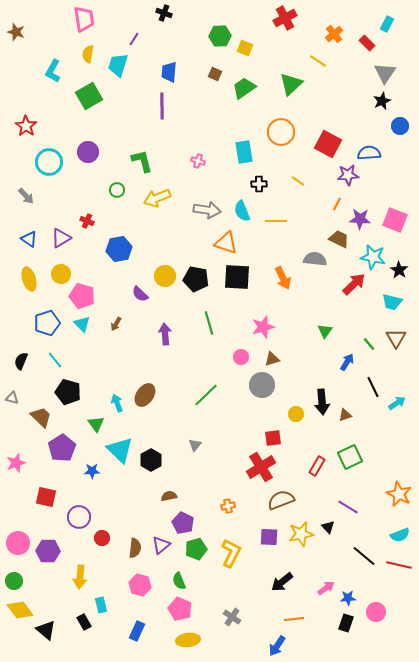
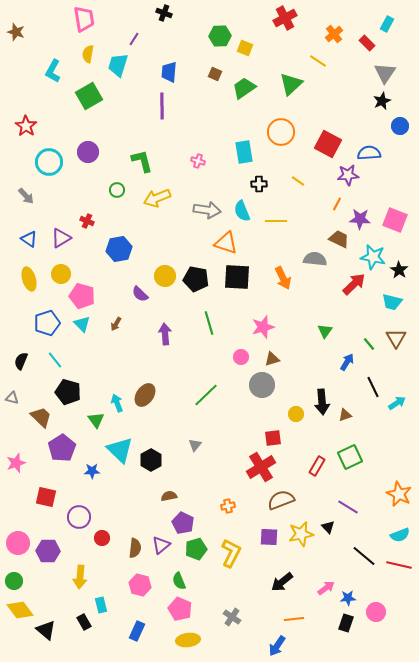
green triangle at (96, 424): moved 4 px up
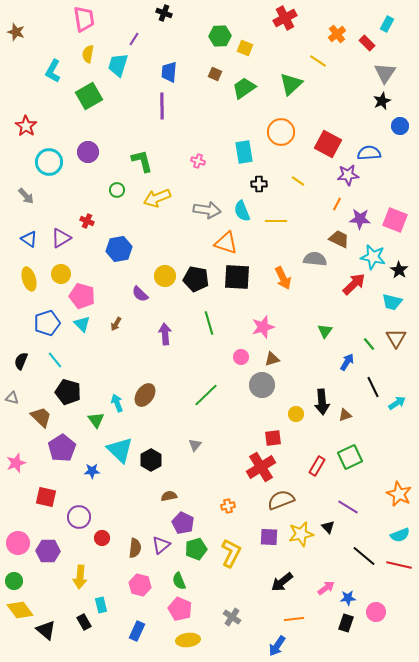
orange cross at (334, 34): moved 3 px right
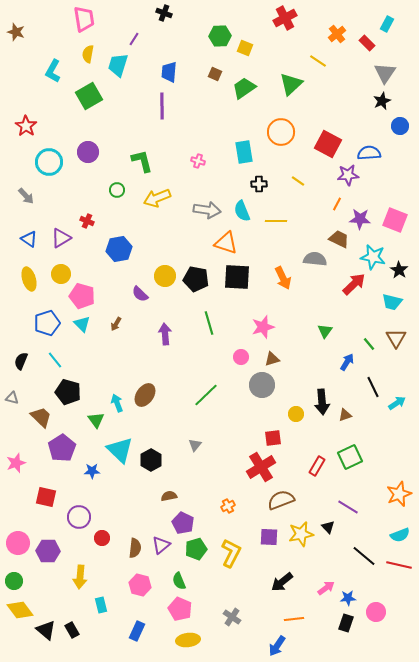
orange star at (399, 494): rotated 25 degrees clockwise
orange cross at (228, 506): rotated 16 degrees counterclockwise
black rectangle at (84, 622): moved 12 px left, 8 px down
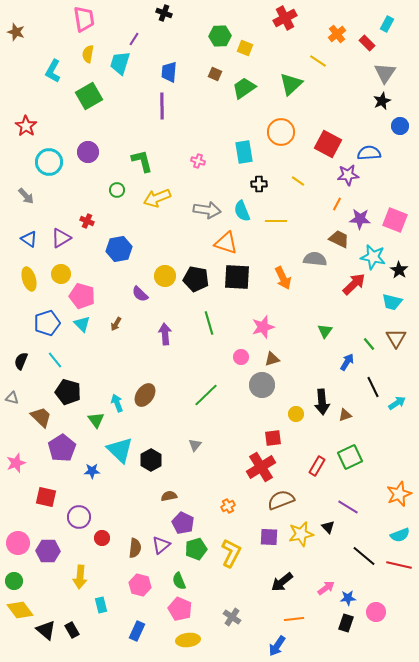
cyan trapezoid at (118, 65): moved 2 px right, 2 px up
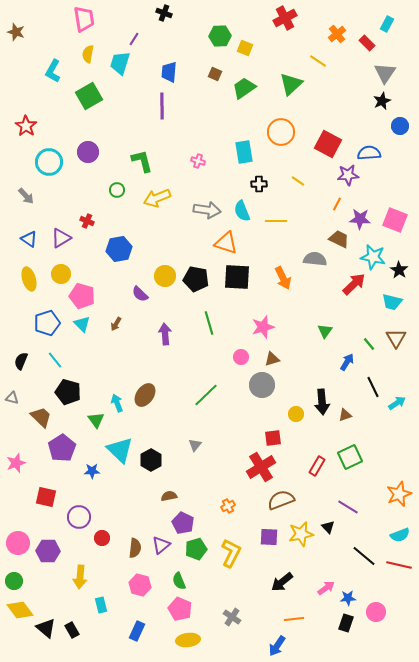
black triangle at (46, 630): moved 2 px up
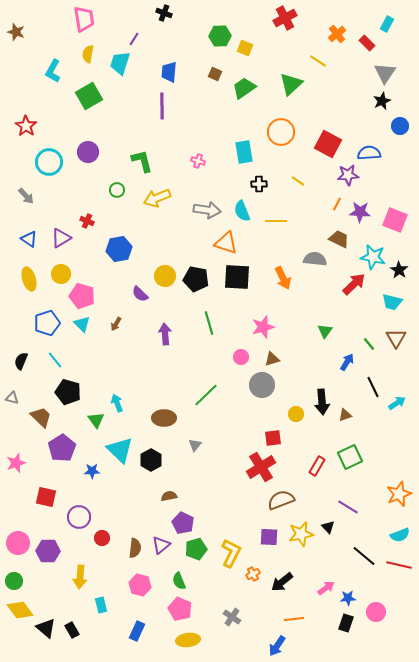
purple star at (360, 219): moved 7 px up
brown ellipse at (145, 395): moved 19 px right, 23 px down; rotated 55 degrees clockwise
orange cross at (228, 506): moved 25 px right, 68 px down
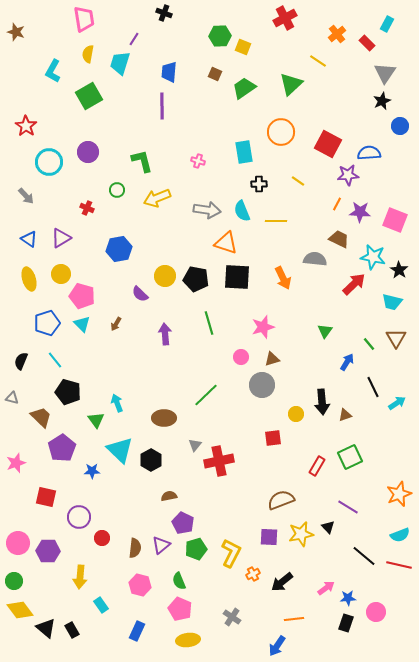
yellow square at (245, 48): moved 2 px left, 1 px up
red cross at (87, 221): moved 13 px up
red cross at (261, 467): moved 42 px left, 6 px up; rotated 20 degrees clockwise
cyan rectangle at (101, 605): rotated 21 degrees counterclockwise
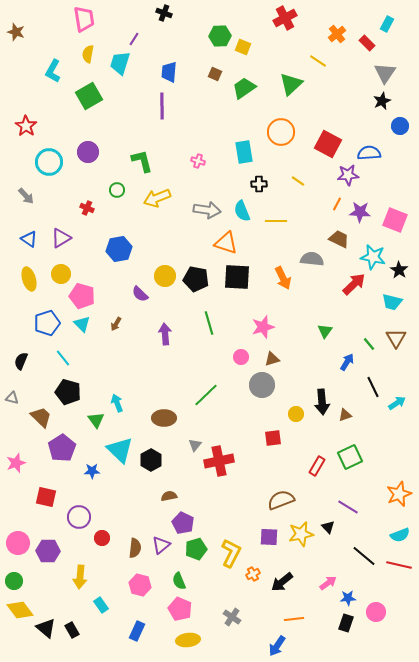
gray semicircle at (315, 259): moved 3 px left
cyan line at (55, 360): moved 8 px right, 2 px up
pink arrow at (326, 588): moved 2 px right, 5 px up
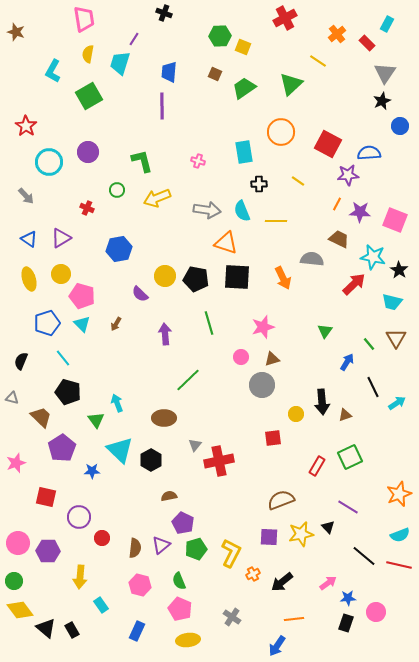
green line at (206, 395): moved 18 px left, 15 px up
